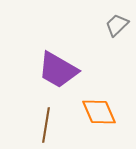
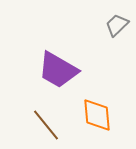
orange diamond: moved 2 px left, 3 px down; rotated 18 degrees clockwise
brown line: rotated 48 degrees counterclockwise
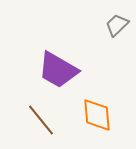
brown line: moved 5 px left, 5 px up
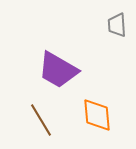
gray trapezoid: rotated 50 degrees counterclockwise
brown line: rotated 8 degrees clockwise
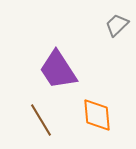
gray trapezoid: rotated 50 degrees clockwise
purple trapezoid: rotated 27 degrees clockwise
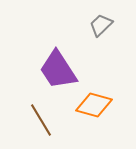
gray trapezoid: moved 16 px left
orange diamond: moved 3 px left, 10 px up; rotated 69 degrees counterclockwise
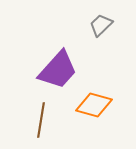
purple trapezoid: rotated 105 degrees counterclockwise
brown line: rotated 40 degrees clockwise
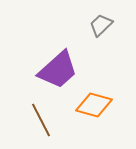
purple trapezoid: rotated 6 degrees clockwise
brown line: rotated 36 degrees counterclockwise
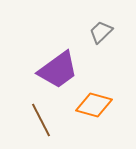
gray trapezoid: moved 7 px down
purple trapezoid: rotated 6 degrees clockwise
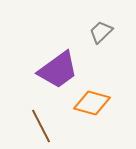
orange diamond: moved 2 px left, 2 px up
brown line: moved 6 px down
